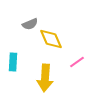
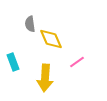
gray semicircle: rotated 105 degrees clockwise
cyan rectangle: rotated 24 degrees counterclockwise
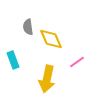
gray semicircle: moved 2 px left, 3 px down
cyan rectangle: moved 2 px up
yellow arrow: moved 2 px right, 1 px down; rotated 8 degrees clockwise
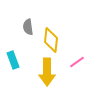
yellow diamond: moved 1 px down; rotated 30 degrees clockwise
yellow arrow: moved 7 px up; rotated 12 degrees counterclockwise
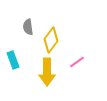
yellow diamond: rotated 30 degrees clockwise
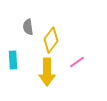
cyan rectangle: rotated 18 degrees clockwise
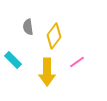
yellow diamond: moved 3 px right, 4 px up
cyan rectangle: rotated 42 degrees counterclockwise
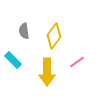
gray semicircle: moved 4 px left, 4 px down
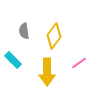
pink line: moved 2 px right, 1 px down
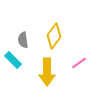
gray semicircle: moved 1 px left, 9 px down
